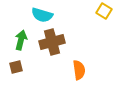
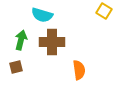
brown cross: rotated 15 degrees clockwise
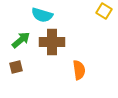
green arrow: rotated 36 degrees clockwise
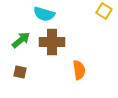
cyan semicircle: moved 2 px right, 1 px up
brown square: moved 4 px right, 5 px down; rotated 24 degrees clockwise
